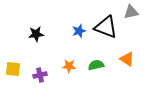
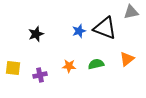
black triangle: moved 1 px left, 1 px down
black star: rotated 14 degrees counterclockwise
orange triangle: rotated 49 degrees clockwise
green semicircle: moved 1 px up
yellow square: moved 1 px up
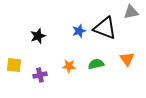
black star: moved 2 px right, 2 px down
orange triangle: rotated 28 degrees counterclockwise
yellow square: moved 1 px right, 3 px up
